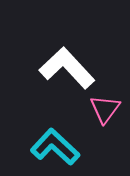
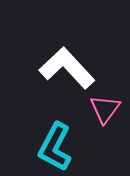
cyan L-shape: rotated 105 degrees counterclockwise
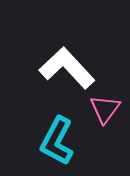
cyan L-shape: moved 2 px right, 6 px up
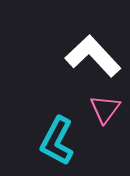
white L-shape: moved 26 px right, 12 px up
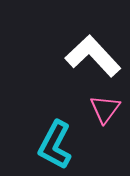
cyan L-shape: moved 2 px left, 4 px down
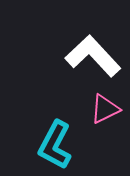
pink triangle: rotated 28 degrees clockwise
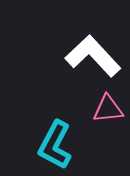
pink triangle: moved 3 px right; rotated 20 degrees clockwise
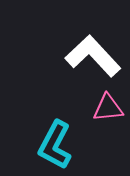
pink triangle: moved 1 px up
